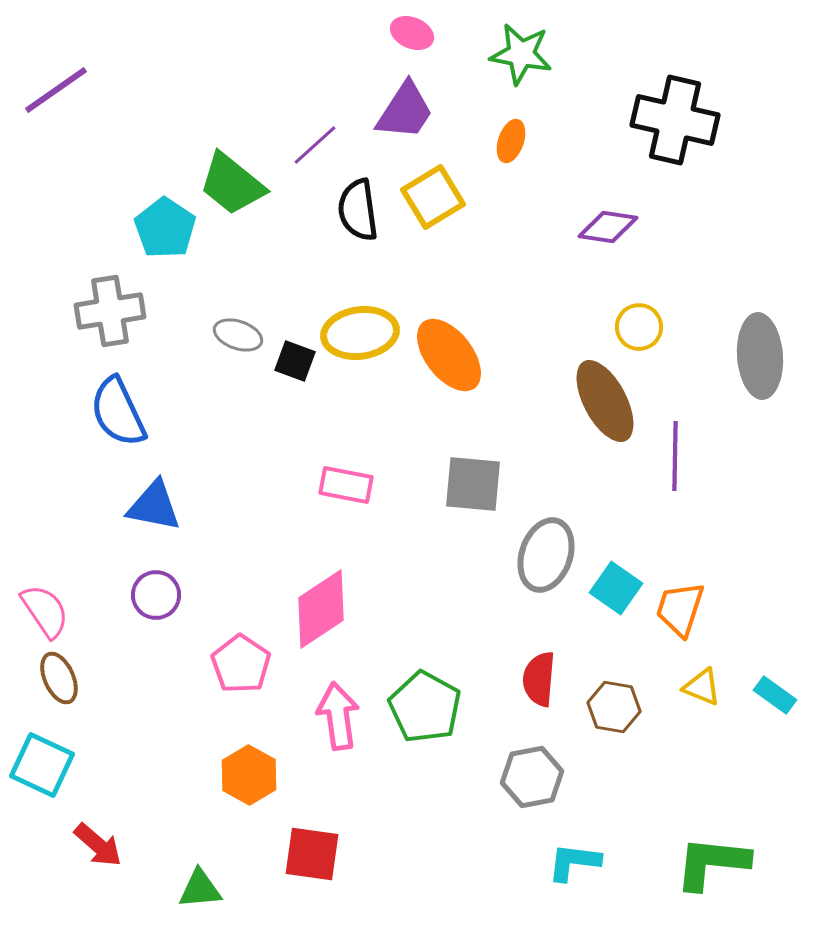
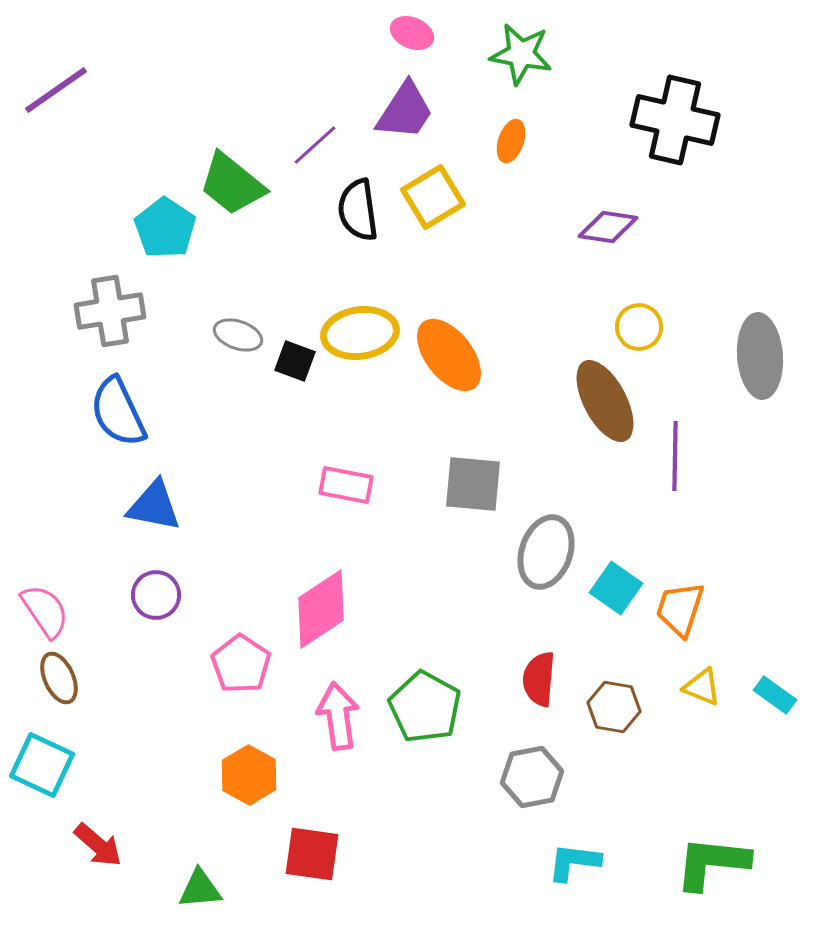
gray ellipse at (546, 555): moved 3 px up
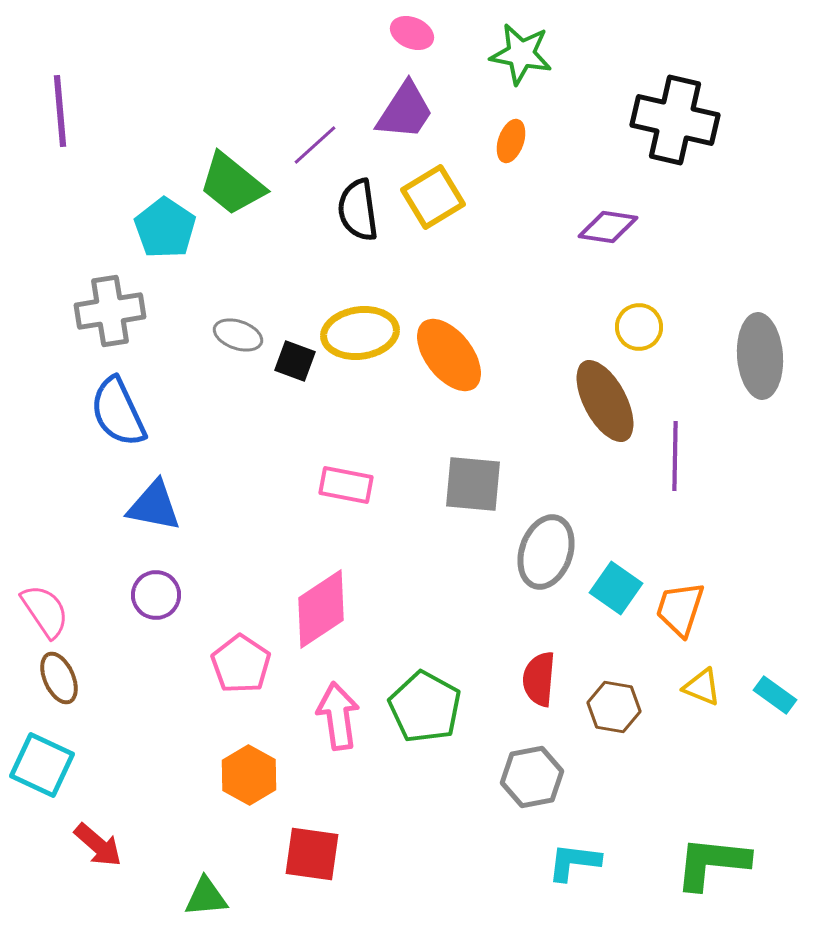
purple line at (56, 90): moved 4 px right, 21 px down; rotated 60 degrees counterclockwise
green triangle at (200, 889): moved 6 px right, 8 px down
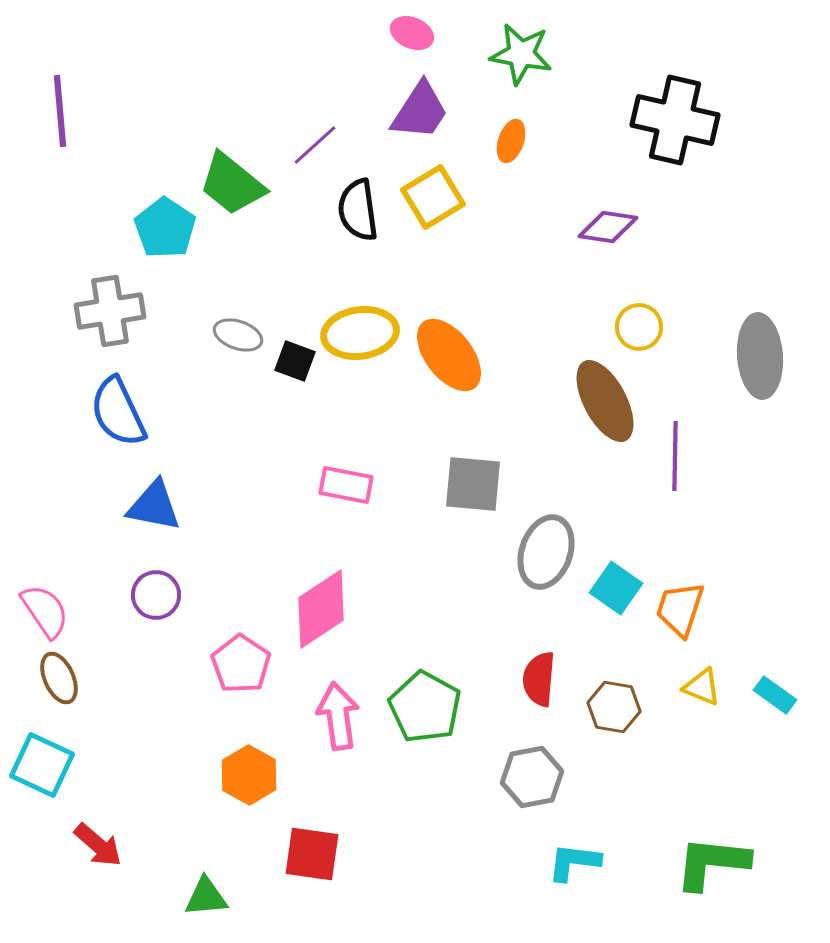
purple trapezoid at (405, 111): moved 15 px right
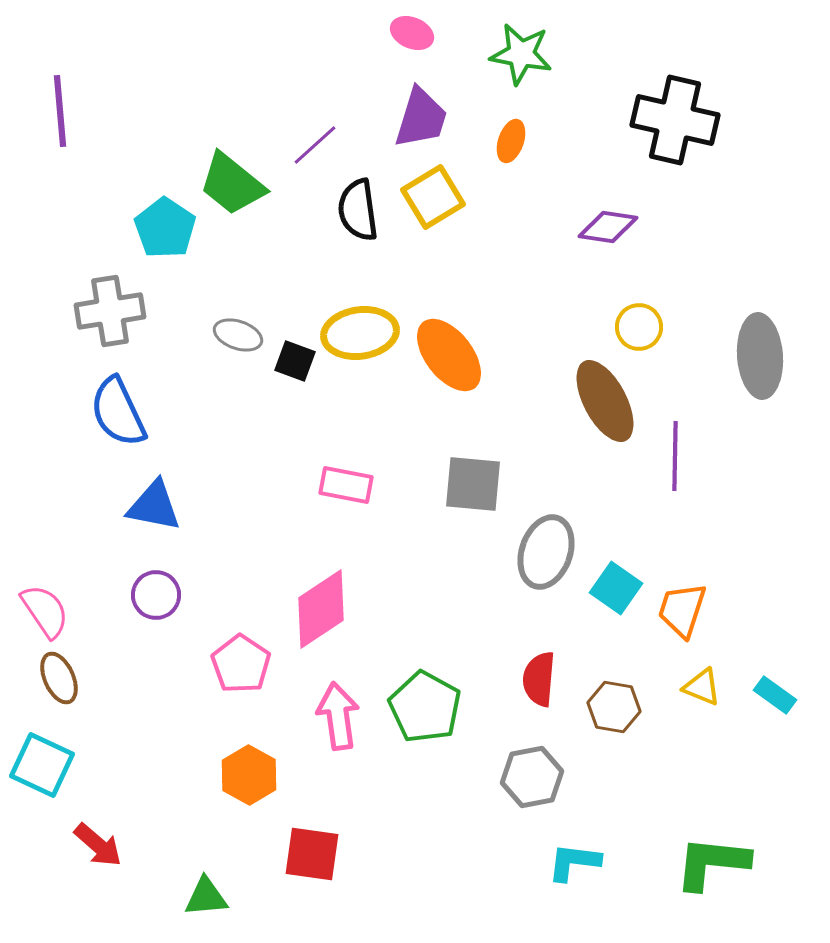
purple trapezoid at (420, 111): moved 1 px right, 7 px down; rotated 16 degrees counterclockwise
orange trapezoid at (680, 609): moved 2 px right, 1 px down
